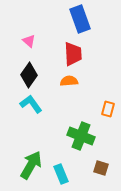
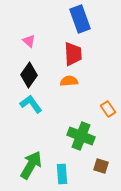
orange rectangle: rotated 49 degrees counterclockwise
brown square: moved 2 px up
cyan rectangle: moved 1 px right; rotated 18 degrees clockwise
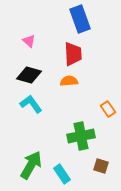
black diamond: rotated 70 degrees clockwise
green cross: rotated 32 degrees counterclockwise
cyan rectangle: rotated 30 degrees counterclockwise
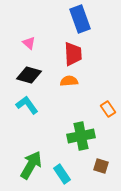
pink triangle: moved 2 px down
cyan L-shape: moved 4 px left, 1 px down
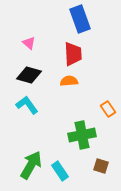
green cross: moved 1 px right, 1 px up
cyan rectangle: moved 2 px left, 3 px up
